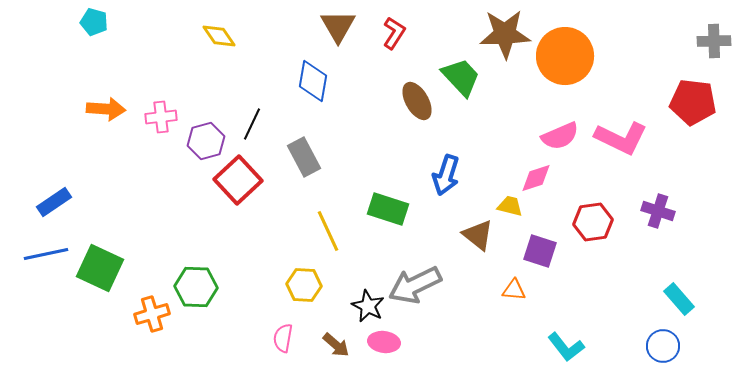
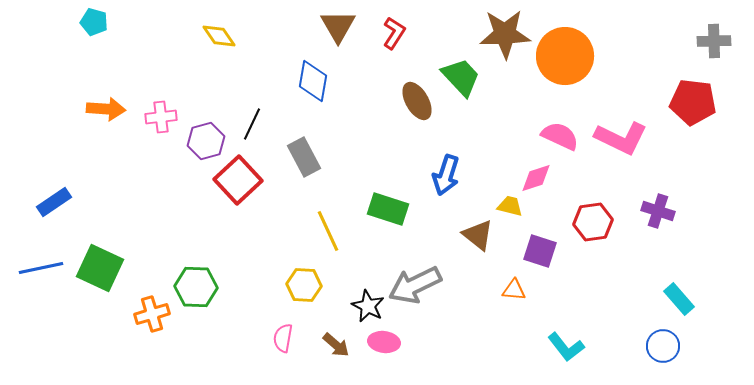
pink semicircle at (560, 136): rotated 132 degrees counterclockwise
blue line at (46, 254): moved 5 px left, 14 px down
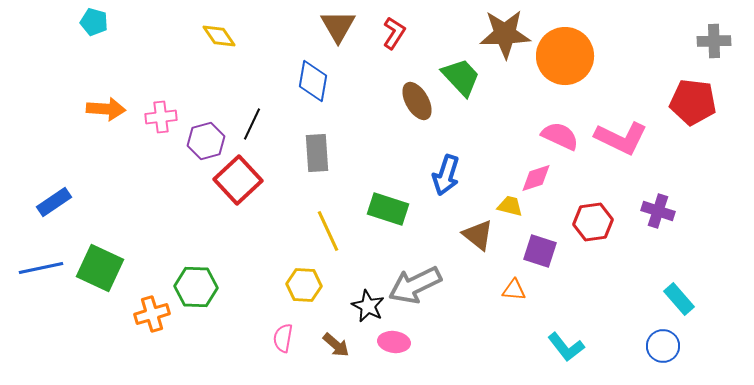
gray rectangle at (304, 157): moved 13 px right, 4 px up; rotated 24 degrees clockwise
pink ellipse at (384, 342): moved 10 px right
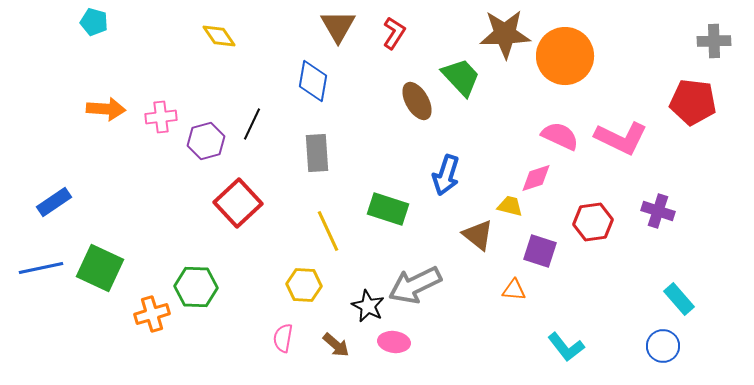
red square at (238, 180): moved 23 px down
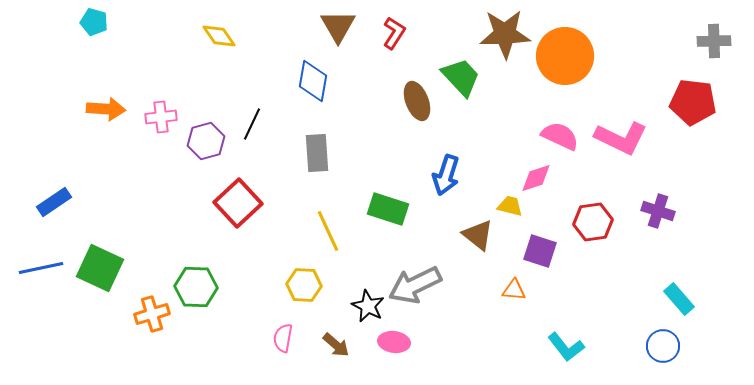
brown ellipse at (417, 101): rotated 9 degrees clockwise
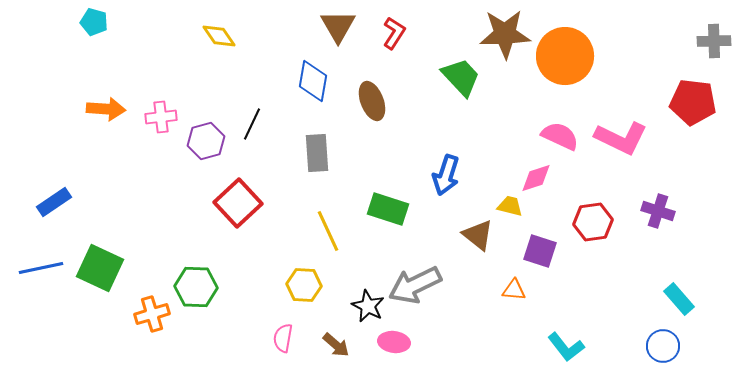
brown ellipse at (417, 101): moved 45 px left
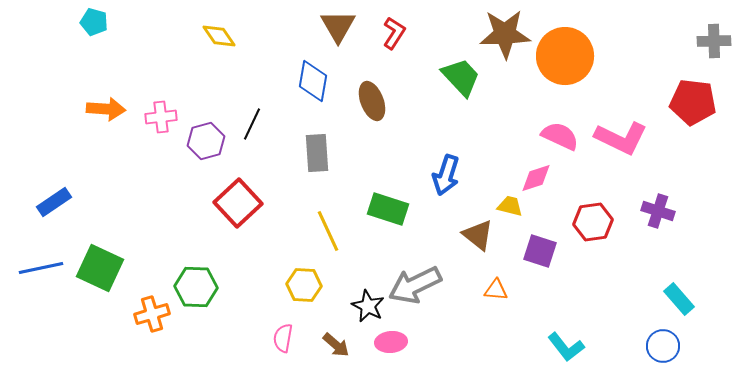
orange triangle at (514, 290): moved 18 px left
pink ellipse at (394, 342): moved 3 px left; rotated 12 degrees counterclockwise
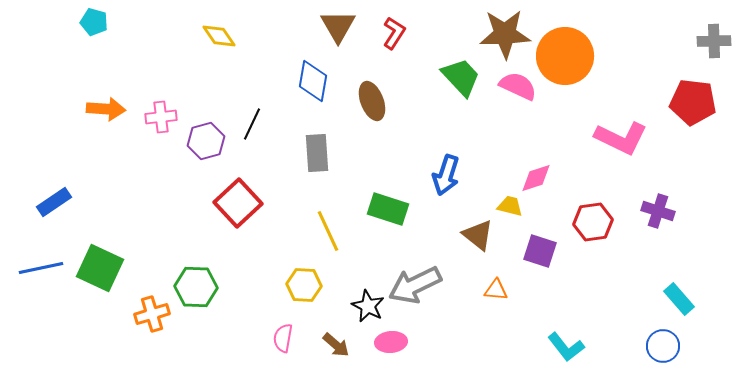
pink semicircle at (560, 136): moved 42 px left, 50 px up
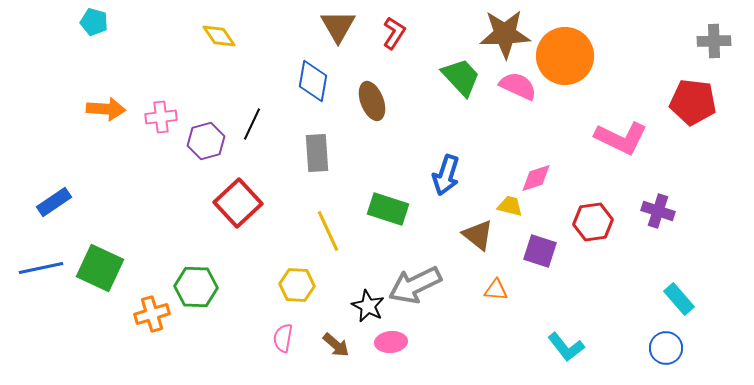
yellow hexagon at (304, 285): moved 7 px left
blue circle at (663, 346): moved 3 px right, 2 px down
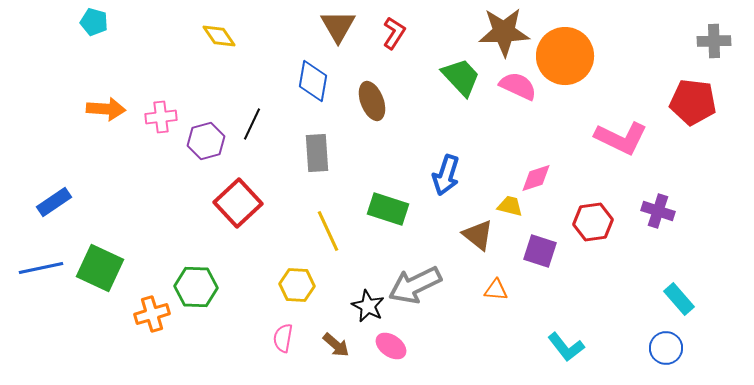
brown star at (505, 34): moved 1 px left, 2 px up
pink ellipse at (391, 342): moved 4 px down; rotated 40 degrees clockwise
